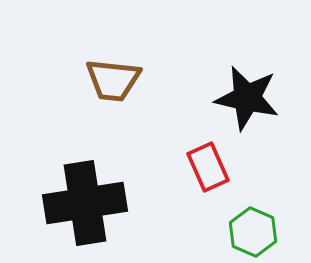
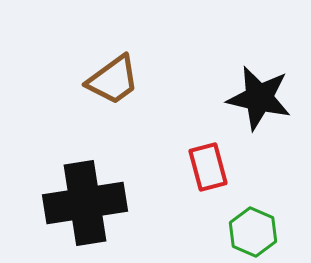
brown trapezoid: rotated 42 degrees counterclockwise
black star: moved 12 px right
red rectangle: rotated 9 degrees clockwise
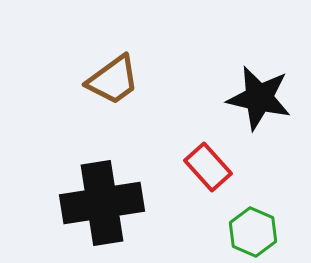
red rectangle: rotated 27 degrees counterclockwise
black cross: moved 17 px right
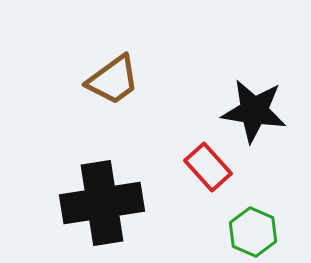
black star: moved 5 px left, 13 px down; rotated 4 degrees counterclockwise
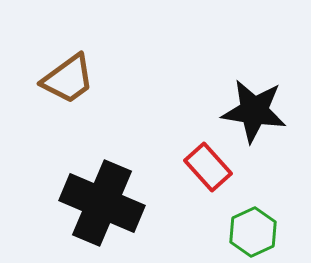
brown trapezoid: moved 45 px left, 1 px up
black cross: rotated 32 degrees clockwise
green hexagon: rotated 12 degrees clockwise
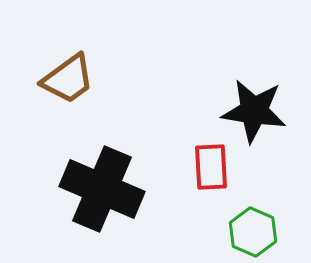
red rectangle: moved 3 px right; rotated 39 degrees clockwise
black cross: moved 14 px up
green hexagon: rotated 12 degrees counterclockwise
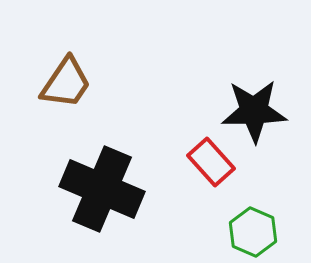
brown trapezoid: moved 2 px left, 4 px down; rotated 20 degrees counterclockwise
black star: rotated 10 degrees counterclockwise
red rectangle: moved 5 px up; rotated 39 degrees counterclockwise
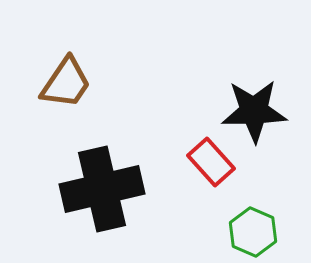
black cross: rotated 36 degrees counterclockwise
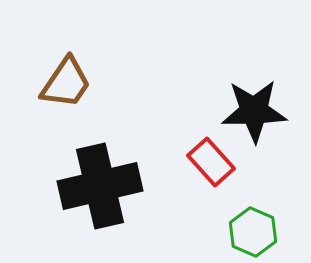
black cross: moved 2 px left, 3 px up
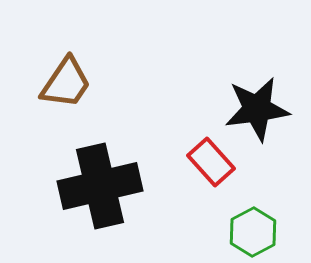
black star: moved 3 px right, 2 px up; rotated 6 degrees counterclockwise
green hexagon: rotated 9 degrees clockwise
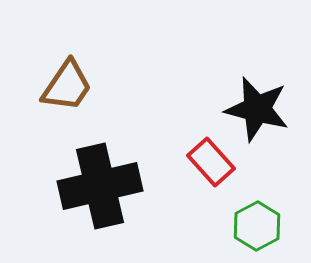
brown trapezoid: moved 1 px right, 3 px down
black star: rotated 22 degrees clockwise
green hexagon: moved 4 px right, 6 px up
